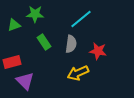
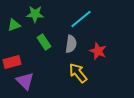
red star: rotated 12 degrees clockwise
yellow arrow: rotated 75 degrees clockwise
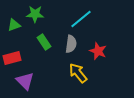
red rectangle: moved 4 px up
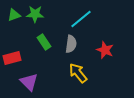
green triangle: moved 10 px up
red star: moved 7 px right, 1 px up
purple triangle: moved 4 px right, 1 px down
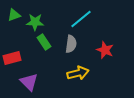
green star: moved 8 px down
yellow arrow: rotated 115 degrees clockwise
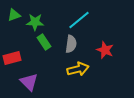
cyan line: moved 2 px left, 1 px down
yellow arrow: moved 4 px up
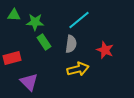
green triangle: rotated 24 degrees clockwise
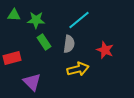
green star: moved 1 px right, 2 px up
gray semicircle: moved 2 px left
purple triangle: moved 3 px right
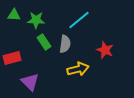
gray semicircle: moved 4 px left
purple triangle: moved 2 px left
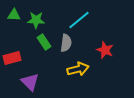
gray semicircle: moved 1 px right, 1 px up
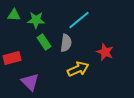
red star: moved 2 px down
yellow arrow: rotated 10 degrees counterclockwise
